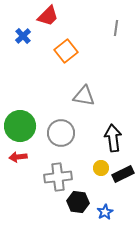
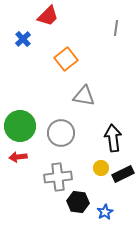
blue cross: moved 3 px down
orange square: moved 8 px down
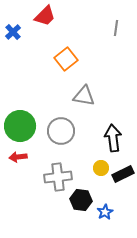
red trapezoid: moved 3 px left
blue cross: moved 10 px left, 7 px up
gray circle: moved 2 px up
black hexagon: moved 3 px right, 2 px up
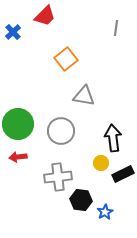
green circle: moved 2 px left, 2 px up
yellow circle: moved 5 px up
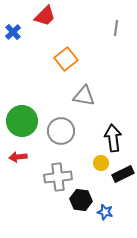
green circle: moved 4 px right, 3 px up
blue star: rotated 28 degrees counterclockwise
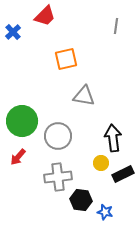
gray line: moved 2 px up
orange square: rotated 25 degrees clockwise
gray circle: moved 3 px left, 5 px down
red arrow: rotated 42 degrees counterclockwise
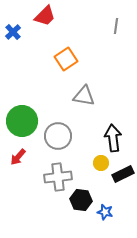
orange square: rotated 20 degrees counterclockwise
